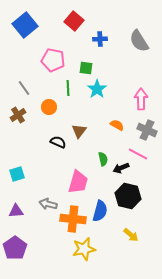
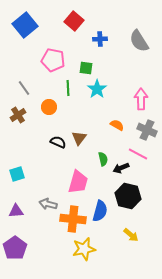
brown triangle: moved 7 px down
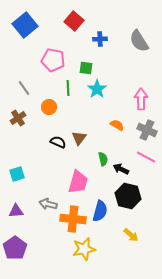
brown cross: moved 3 px down
pink line: moved 8 px right, 3 px down
black arrow: moved 1 px down; rotated 49 degrees clockwise
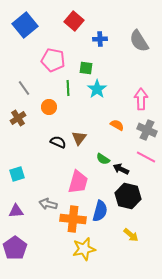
green semicircle: rotated 136 degrees clockwise
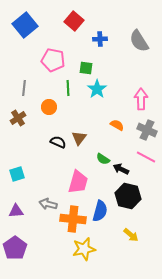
gray line: rotated 42 degrees clockwise
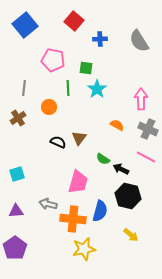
gray cross: moved 1 px right, 1 px up
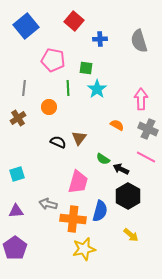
blue square: moved 1 px right, 1 px down
gray semicircle: rotated 15 degrees clockwise
black hexagon: rotated 15 degrees clockwise
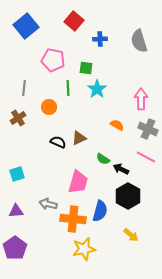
brown triangle: rotated 28 degrees clockwise
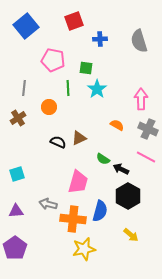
red square: rotated 30 degrees clockwise
